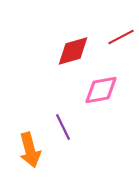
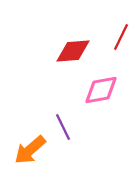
red line: rotated 36 degrees counterclockwise
red diamond: rotated 12 degrees clockwise
orange arrow: rotated 64 degrees clockwise
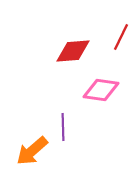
pink diamond: rotated 18 degrees clockwise
purple line: rotated 24 degrees clockwise
orange arrow: moved 2 px right, 1 px down
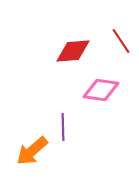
red line: moved 4 px down; rotated 60 degrees counterclockwise
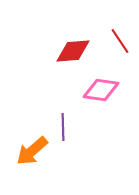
red line: moved 1 px left
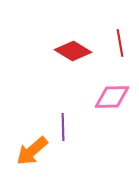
red line: moved 2 px down; rotated 24 degrees clockwise
red diamond: rotated 36 degrees clockwise
pink diamond: moved 11 px right, 7 px down; rotated 9 degrees counterclockwise
